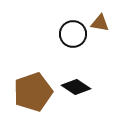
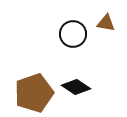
brown triangle: moved 6 px right
brown pentagon: moved 1 px right, 1 px down
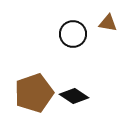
brown triangle: moved 2 px right
black diamond: moved 2 px left, 9 px down
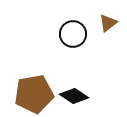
brown triangle: rotated 48 degrees counterclockwise
brown pentagon: moved 1 px down; rotated 9 degrees clockwise
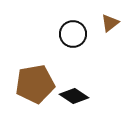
brown triangle: moved 2 px right
brown pentagon: moved 1 px right, 10 px up
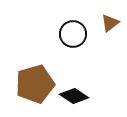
brown pentagon: rotated 6 degrees counterclockwise
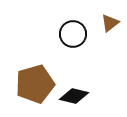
black diamond: rotated 20 degrees counterclockwise
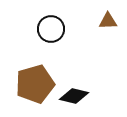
brown triangle: moved 2 px left, 2 px up; rotated 36 degrees clockwise
black circle: moved 22 px left, 5 px up
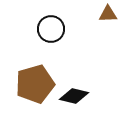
brown triangle: moved 7 px up
